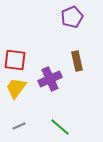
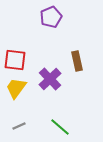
purple pentagon: moved 21 px left
purple cross: rotated 20 degrees counterclockwise
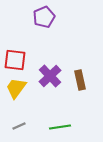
purple pentagon: moved 7 px left
brown rectangle: moved 3 px right, 19 px down
purple cross: moved 3 px up
green line: rotated 50 degrees counterclockwise
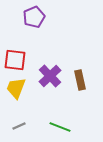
purple pentagon: moved 10 px left
yellow trapezoid: rotated 15 degrees counterclockwise
green line: rotated 30 degrees clockwise
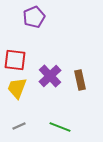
yellow trapezoid: moved 1 px right
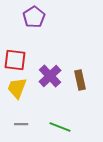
purple pentagon: rotated 10 degrees counterclockwise
gray line: moved 2 px right, 2 px up; rotated 24 degrees clockwise
